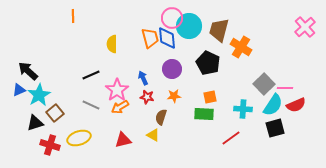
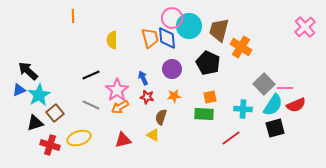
yellow semicircle: moved 4 px up
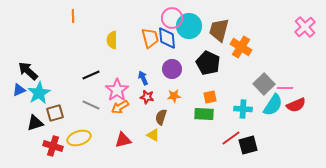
cyan star: moved 2 px up
brown square: rotated 24 degrees clockwise
black square: moved 27 px left, 17 px down
red cross: moved 3 px right, 1 px down
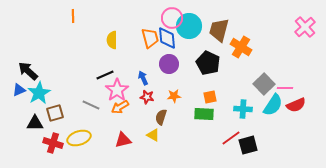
purple circle: moved 3 px left, 5 px up
black line: moved 14 px right
black triangle: rotated 18 degrees clockwise
red cross: moved 3 px up
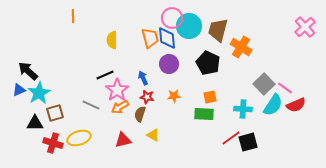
brown trapezoid: moved 1 px left
pink line: rotated 35 degrees clockwise
brown semicircle: moved 21 px left, 3 px up
black square: moved 3 px up
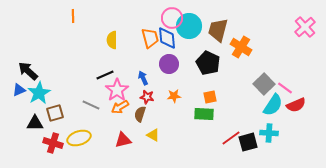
cyan cross: moved 26 px right, 24 px down
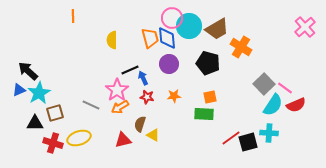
brown trapezoid: moved 1 px left, 1 px up; rotated 135 degrees counterclockwise
black pentagon: rotated 10 degrees counterclockwise
black line: moved 25 px right, 5 px up
brown semicircle: moved 10 px down
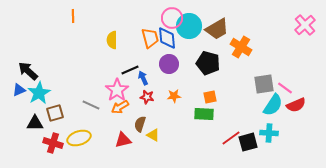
pink cross: moved 2 px up
gray square: rotated 35 degrees clockwise
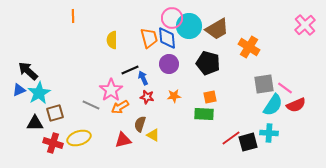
orange trapezoid: moved 1 px left
orange cross: moved 8 px right
pink star: moved 6 px left
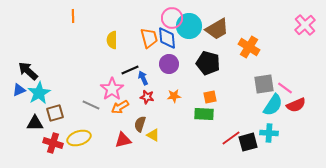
pink star: moved 1 px right, 1 px up
